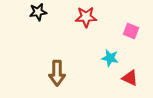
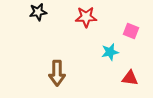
cyan star: moved 6 px up; rotated 24 degrees counterclockwise
red triangle: rotated 18 degrees counterclockwise
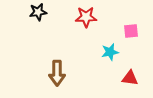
pink square: rotated 28 degrees counterclockwise
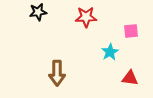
cyan star: rotated 18 degrees counterclockwise
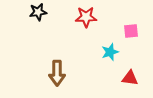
cyan star: rotated 12 degrees clockwise
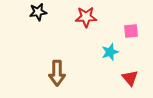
red triangle: rotated 42 degrees clockwise
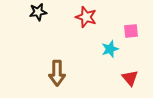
red star: rotated 20 degrees clockwise
cyan star: moved 3 px up
